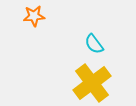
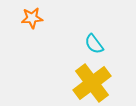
orange star: moved 2 px left, 2 px down
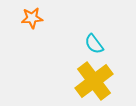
yellow cross: moved 2 px right, 2 px up
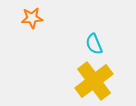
cyan semicircle: rotated 15 degrees clockwise
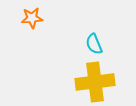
yellow cross: moved 1 px right, 1 px down; rotated 30 degrees clockwise
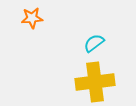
cyan semicircle: moved 1 px up; rotated 75 degrees clockwise
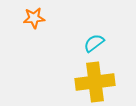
orange star: moved 2 px right
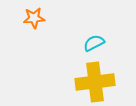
cyan semicircle: rotated 10 degrees clockwise
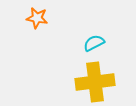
orange star: moved 3 px right; rotated 15 degrees clockwise
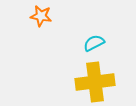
orange star: moved 4 px right, 2 px up
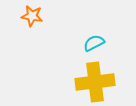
orange star: moved 9 px left
